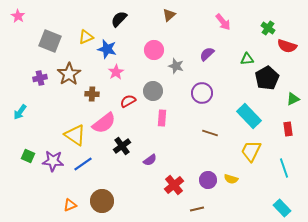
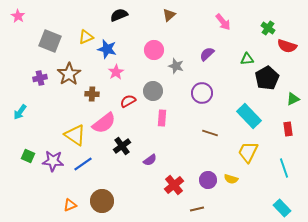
black semicircle at (119, 19): moved 4 px up; rotated 24 degrees clockwise
yellow trapezoid at (251, 151): moved 3 px left, 1 px down
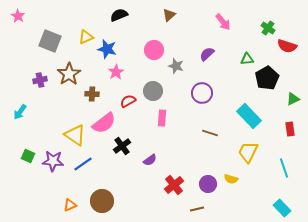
purple cross at (40, 78): moved 2 px down
red rectangle at (288, 129): moved 2 px right
purple circle at (208, 180): moved 4 px down
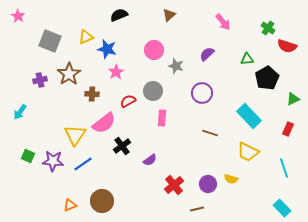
red rectangle at (290, 129): moved 2 px left; rotated 32 degrees clockwise
yellow triangle at (75, 135): rotated 30 degrees clockwise
yellow trapezoid at (248, 152): rotated 90 degrees counterclockwise
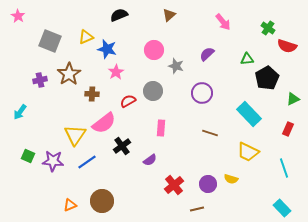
cyan rectangle at (249, 116): moved 2 px up
pink rectangle at (162, 118): moved 1 px left, 10 px down
blue line at (83, 164): moved 4 px right, 2 px up
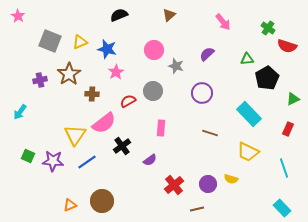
yellow triangle at (86, 37): moved 6 px left, 5 px down
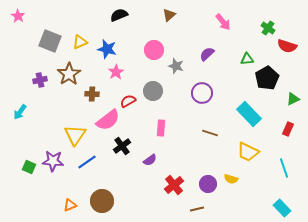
pink semicircle at (104, 123): moved 4 px right, 3 px up
green square at (28, 156): moved 1 px right, 11 px down
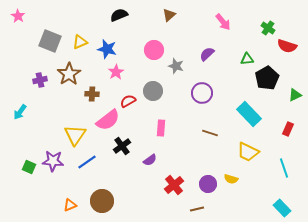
green triangle at (293, 99): moved 2 px right, 4 px up
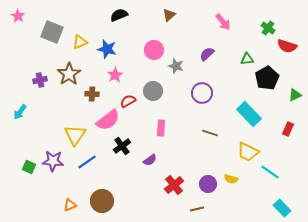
gray square at (50, 41): moved 2 px right, 9 px up
pink star at (116, 72): moved 1 px left, 3 px down
cyan line at (284, 168): moved 14 px left, 4 px down; rotated 36 degrees counterclockwise
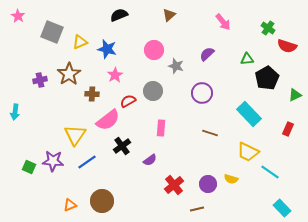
cyan arrow at (20, 112): moved 5 px left; rotated 28 degrees counterclockwise
